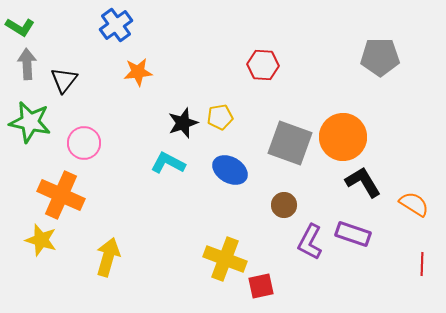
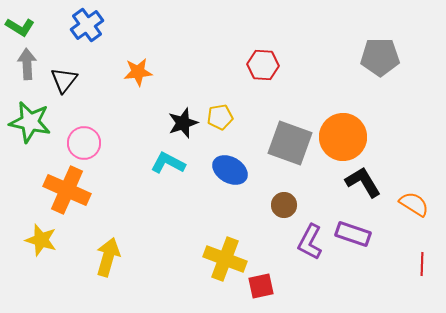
blue cross: moved 29 px left
orange cross: moved 6 px right, 5 px up
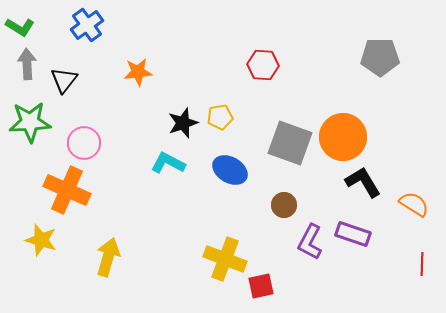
green star: rotated 15 degrees counterclockwise
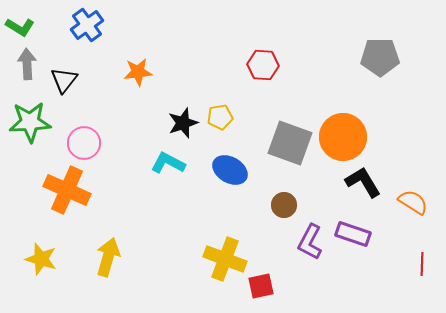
orange semicircle: moved 1 px left, 2 px up
yellow star: moved 19 px down
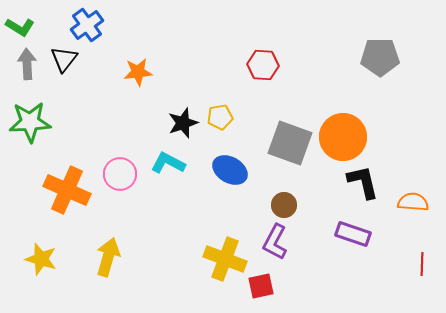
black triangle: moved 21 px up
pink circle: moved 36 px right, 31 px down
black L-shape: rotated 18 degrees clockwise
orange semicircle: rotated 28 degrees counterclockwise
purple L-shape: moved 35 px left
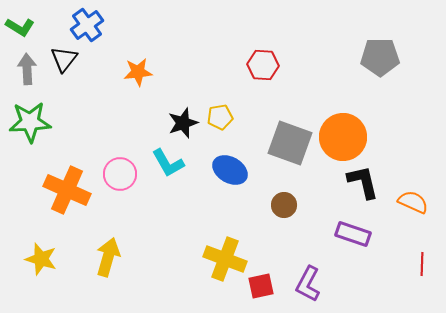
gray arrow: moved 5 px down
cyan L-shape: rotated 148 degrees counterclockwise
orange semicircle: rotated 20 degrees clockwise
purple L-shape: moved 33 px right, 42 px down
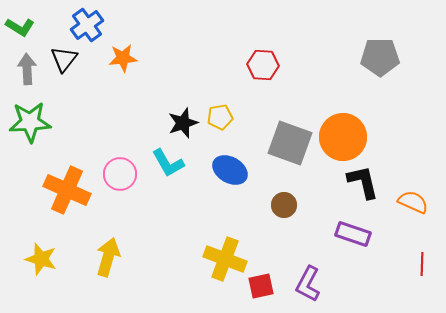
orange star: moved 15 px left, 14 px up
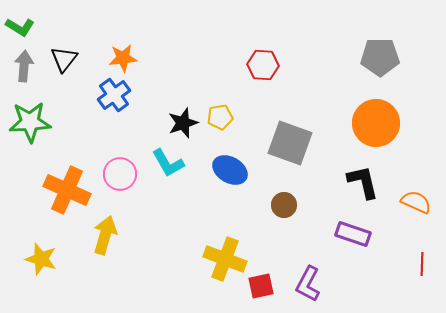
blue cross: moved 27 px right, 70 px down
gray arrow: moved 3 px left, 3 px up; rotated 8 degrees clockwise
orange circle: moved 33 px right, 14 px up
orange semicircle: moved 3 px right
yellow arrow: moved 3 px left, 22 px up
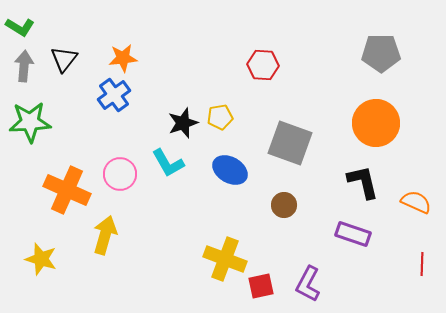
gray pentagon: moved 1 px right, 4 px up
